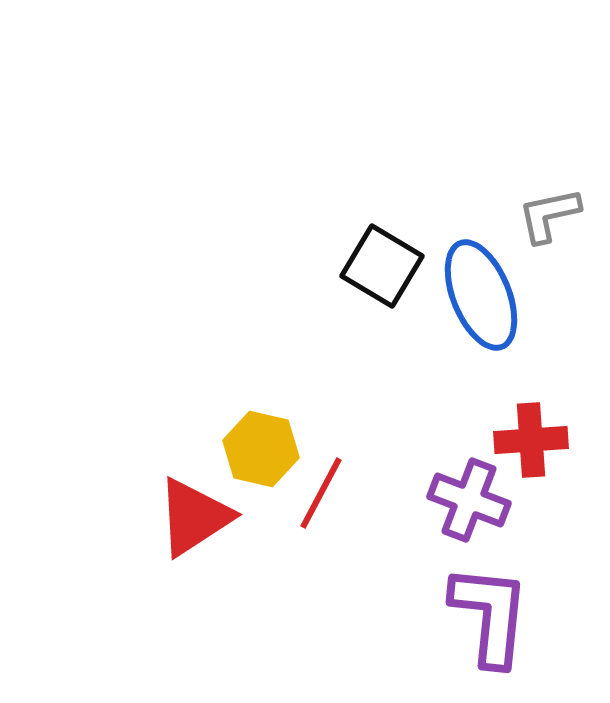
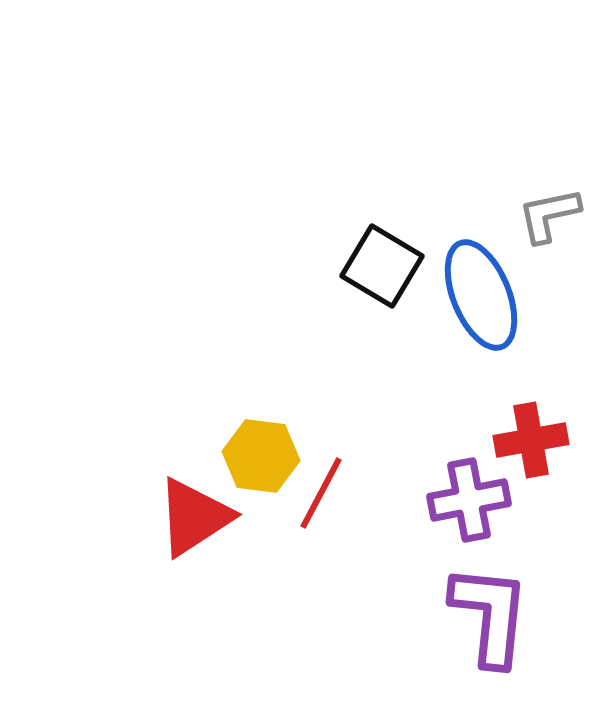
red cross: rotated 6 degrees counterclockwise
yellow hexagon: moved 7 px down; rotated 6 degrees counterclockwise
purple cross: rotated 32 degrees counterclockwise
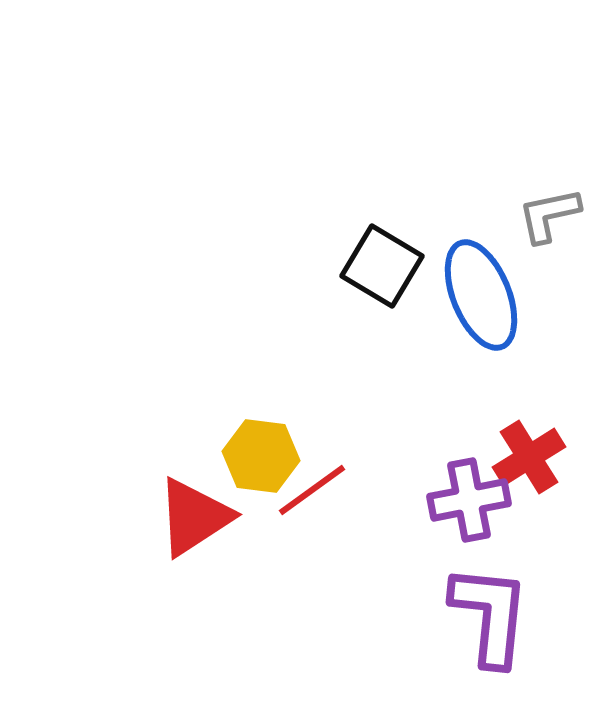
red cross: moved 2 px left, 17 px down; rotated 22 degrees counterclockwise
red line: moved 9 px left, 3 px up; rotated 26 degrees clockwise
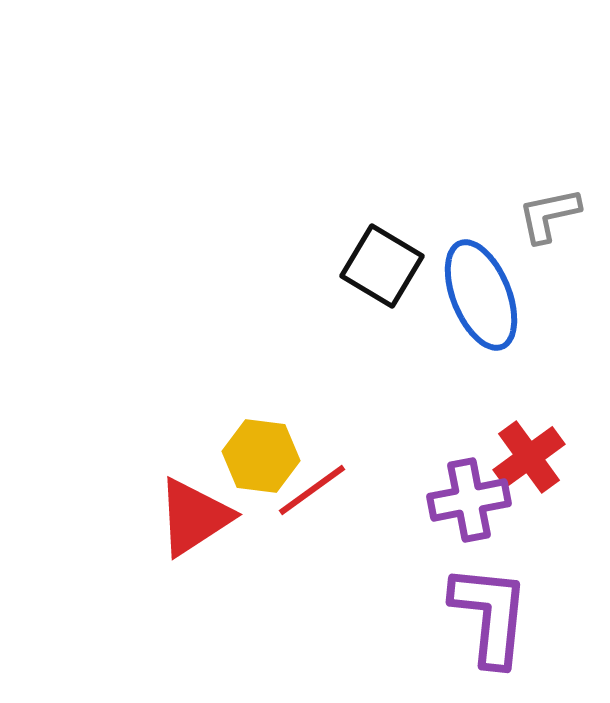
red cross: rotated 4 degrees counterclockwise
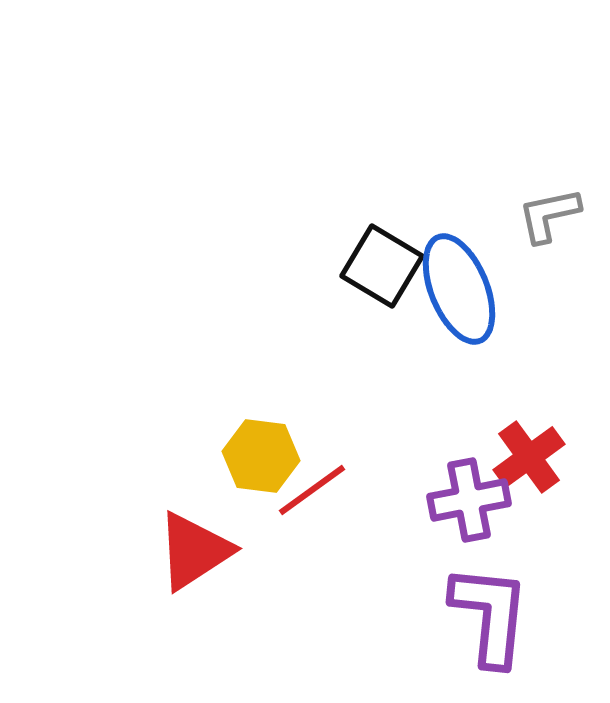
blue ellipse: moved 22 px left, 6 px up
red triangle: moved 34 px down
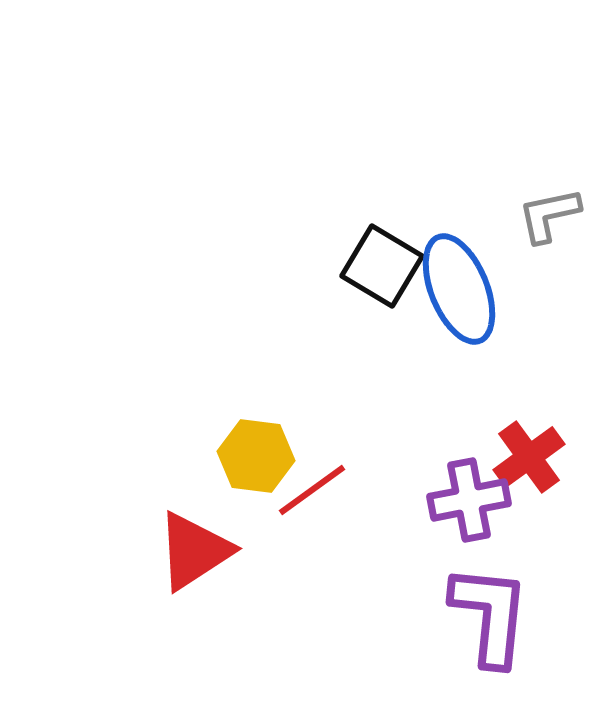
yellow hexagon: moved 5 px left
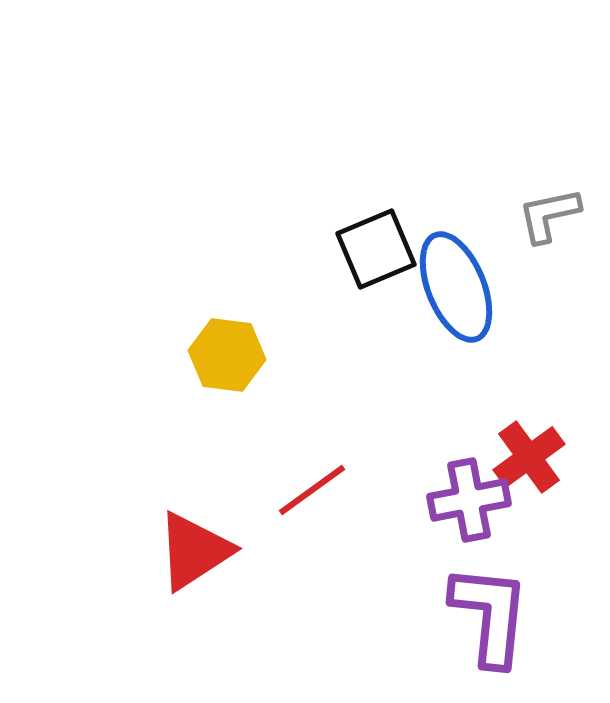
black square: moved 6 px left, 17 px up; rotated 36 degrees clockwise
blue ellipse: moved 3 px left, 2 px up
yellow hexagon: moved 29 px left, 101 px up
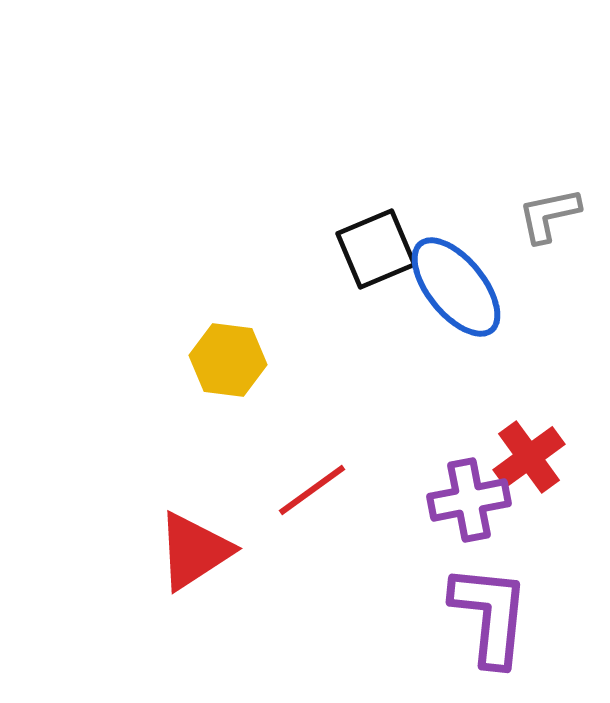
blue ellipse: rotated 17 degrees counterclockwise
yellow hexagon: moved 1 px right, 5 px down
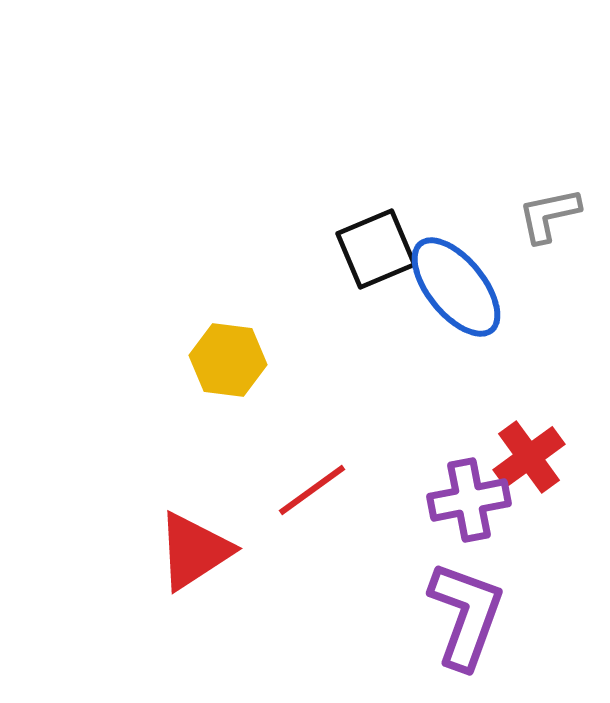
purple L-shape: moved 24 px left; rotated 14 degrees clockwise
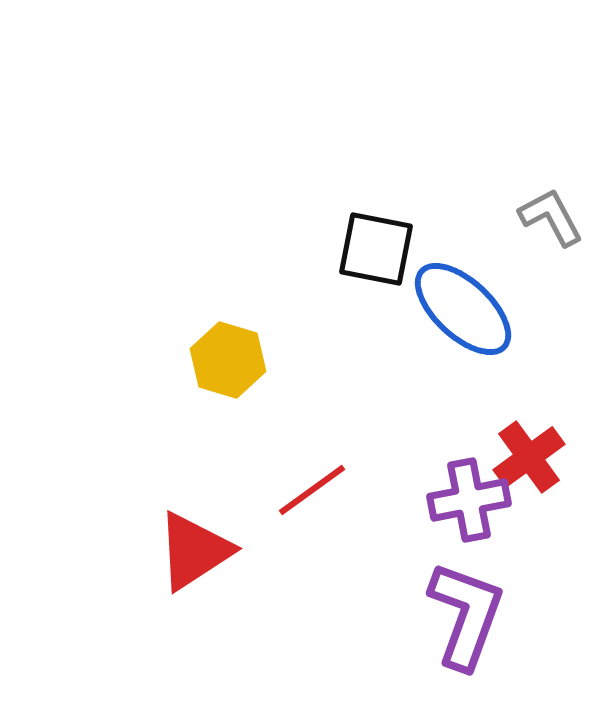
gray L-shape: moved 2 px right, 2 px down; rotated 74 degrees clockwise
black square: rotated 34 degrees clockwise
blue ellipse: moved 7 px right, 22 px down; rotated 8 degrees counterclockwise
yellow hexagon: rotated 10 degrees clockwise
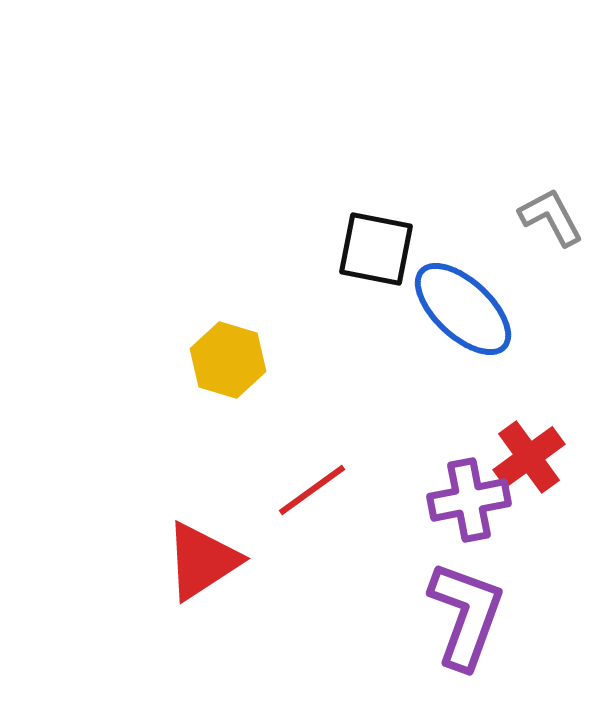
red triangle: moved 8 px right, 10 px down
